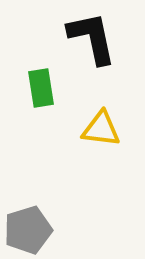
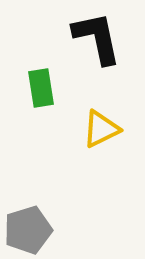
black L-shape: moved 5 px right
yellow triangle: rotated 33 degrees counterclockwise
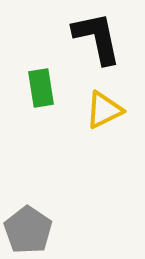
yellow triangle: moved 3 px right, 19 px up
gray pentagon: rotated 21 degrees counterclockwise
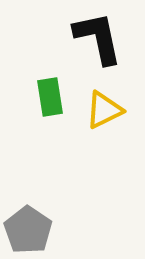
black L-shape: moved 1 px right
green rectangle: moved 9 px right, 9 px down
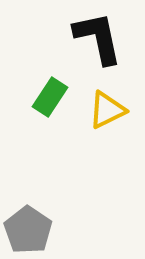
green rectangle: rotated 42 degrees clockwise
yellow triangle: moved 3 px right
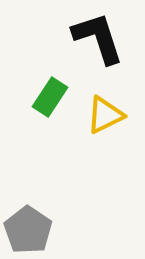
black L-shape: rotated 6 degrees counterclockwise
yellow triangle: moved 2 px left, 5 px down
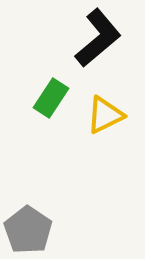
black L-shape: rotated 68 degrees clockwise
green rectangle: moved 1 px right, 1 px down
